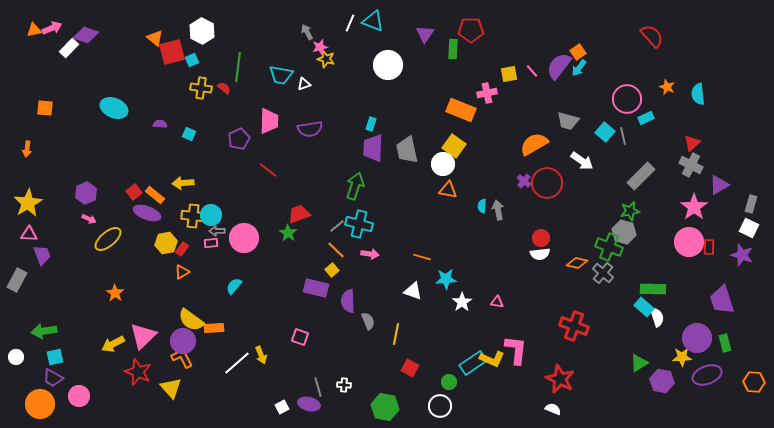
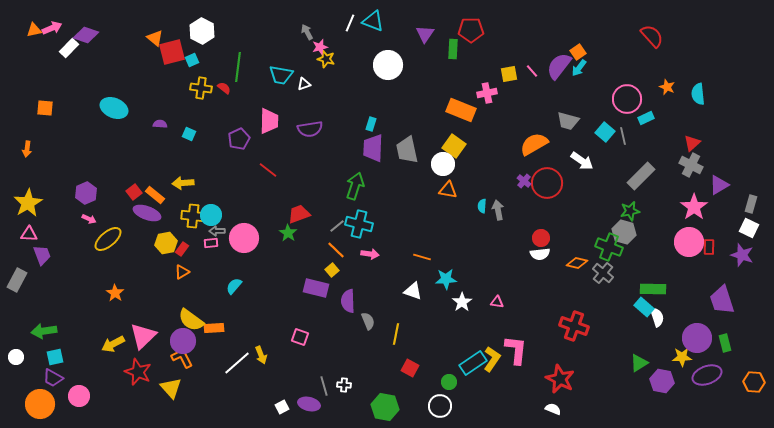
yellow L-shape at (492, 359): rotated 80 degrees counterclockwise
gray line at (318, 387): moved 6 px right, 1 px up
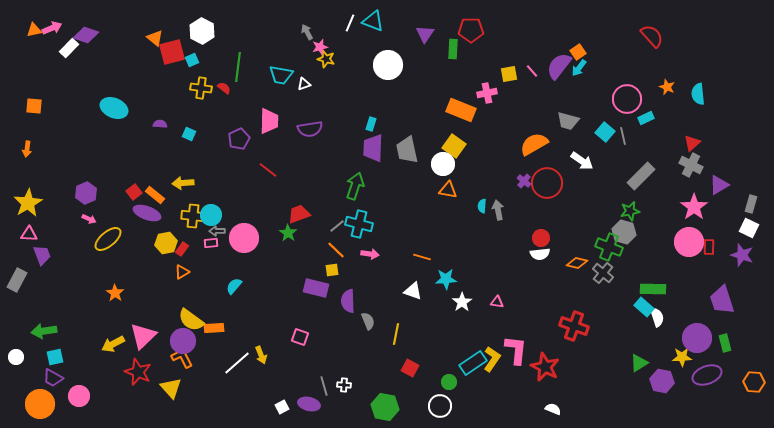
orange square at (45, 108): moved 11 px left, 2 px up
yellow square at (332, 270): rotated 32 degrees clockwise
red star at (560, 379): moved 15 px left, 12 px up
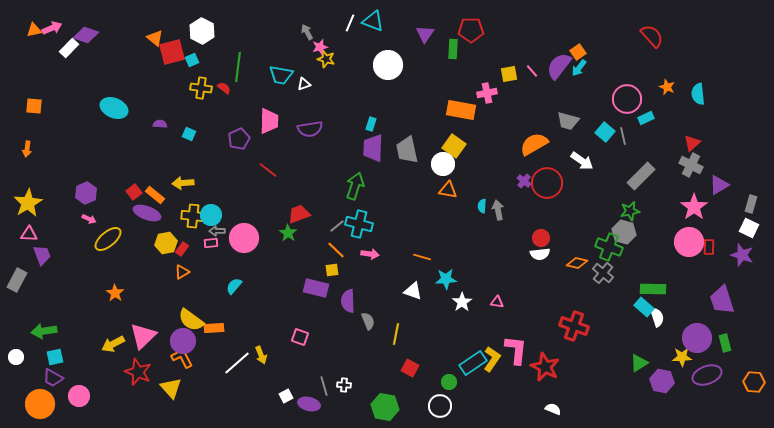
orange rectangle at (461, 110): rotated 12 degrees counterclockwise
white square at (282, 407): moved 4 px right, 11 px up
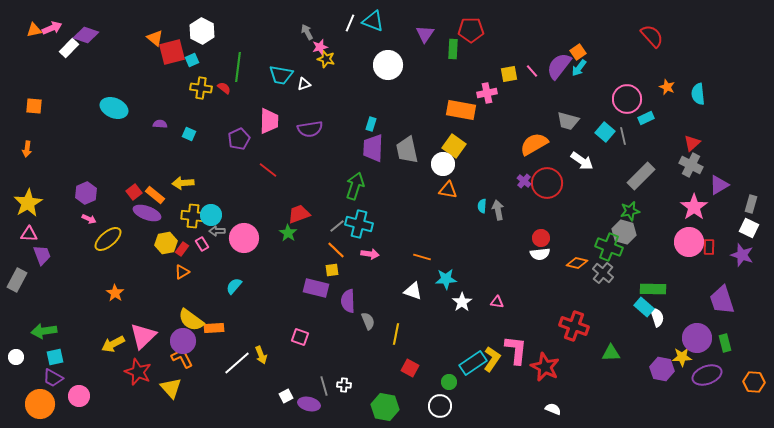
pink rectangle at (211, 243): moved 9 px left, 1 px down; rotated 64 degrees clockwise
green triangle at (639, 363): moved 28 px left, 10 px up; rotated 30 degrees clockwise
purple hexagon at (662, 381): moved 12 px up
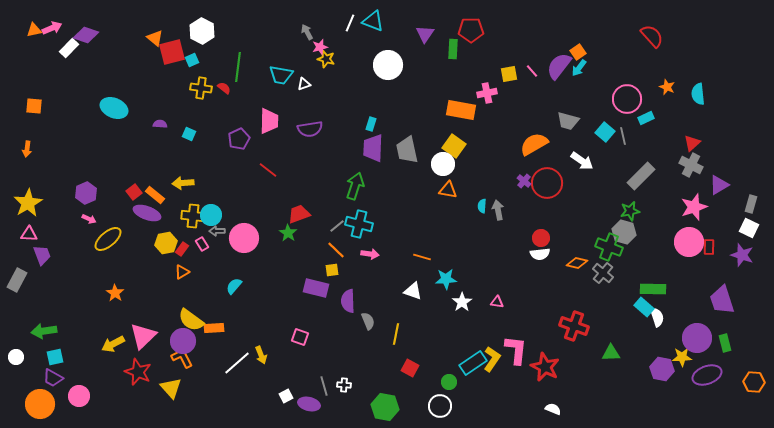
pink star at (694, 207): rotated 16 degrees clockwise
